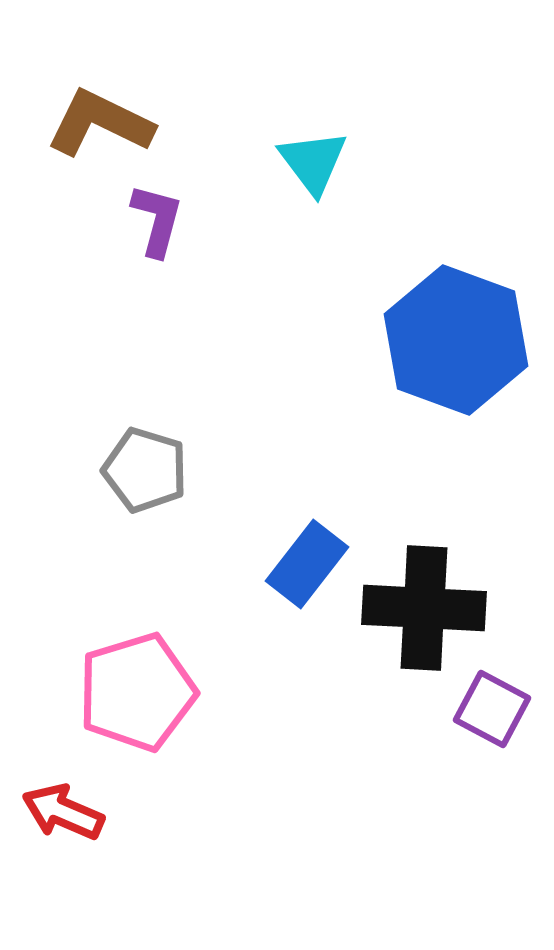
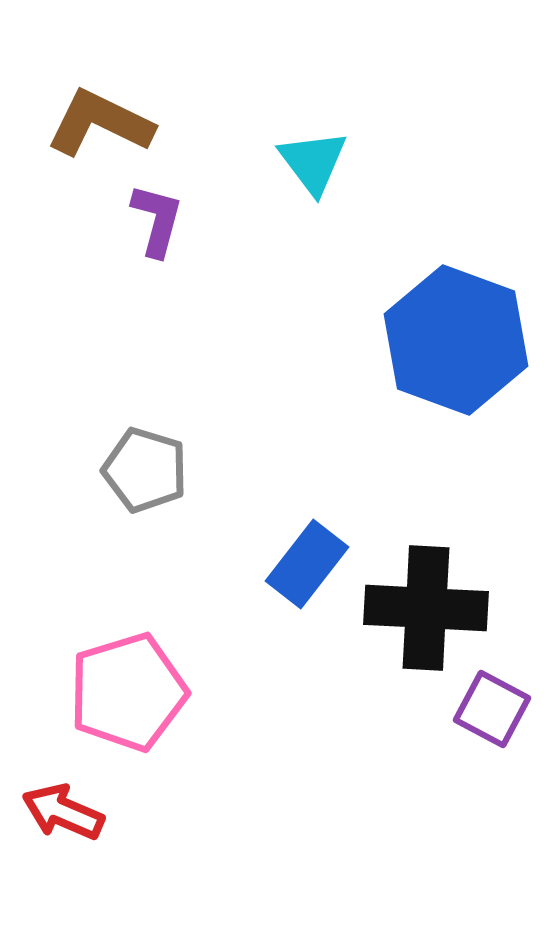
black cross: moved 2 px right
pink pentagon: moved 9 px left
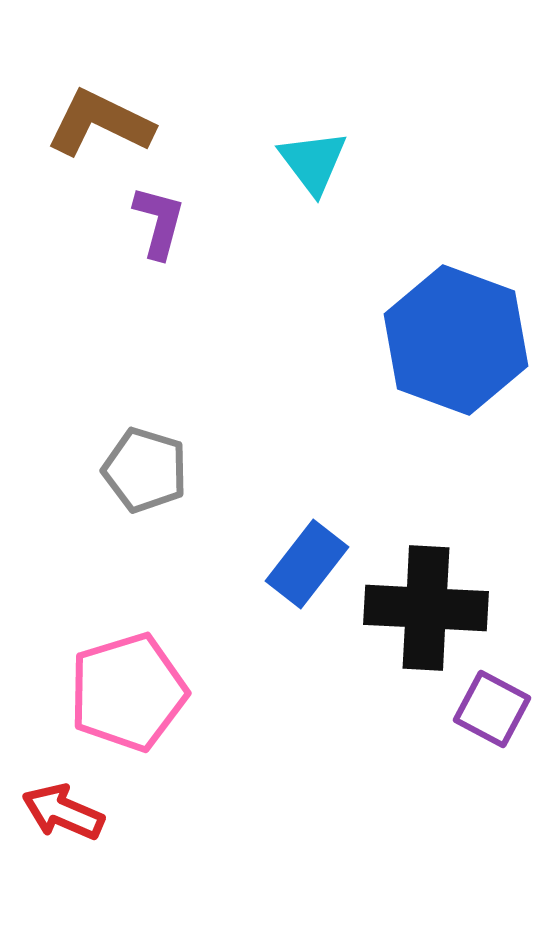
purple L-shape: moved 2 px right, 2 px down
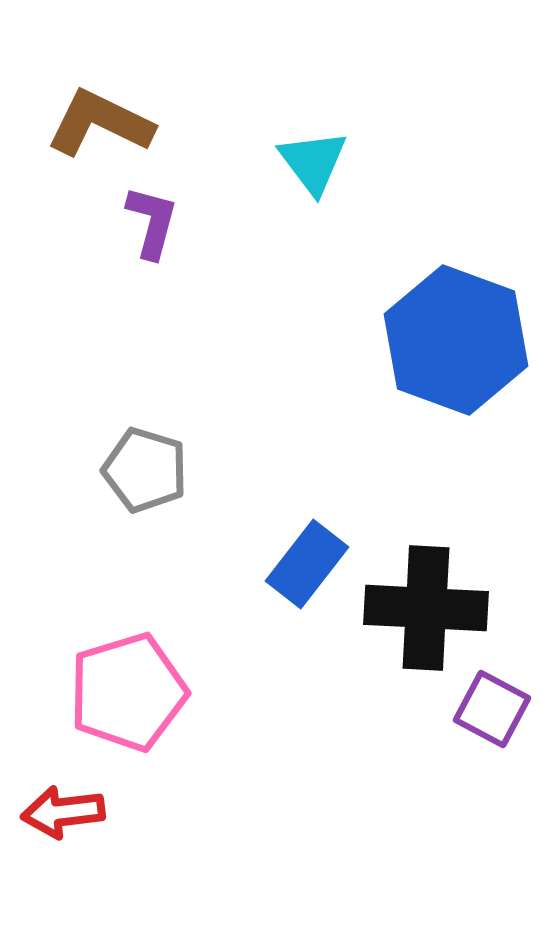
purple L-shape: moved 7 px left
red arrow: rotated 30 degrees counterclockwise
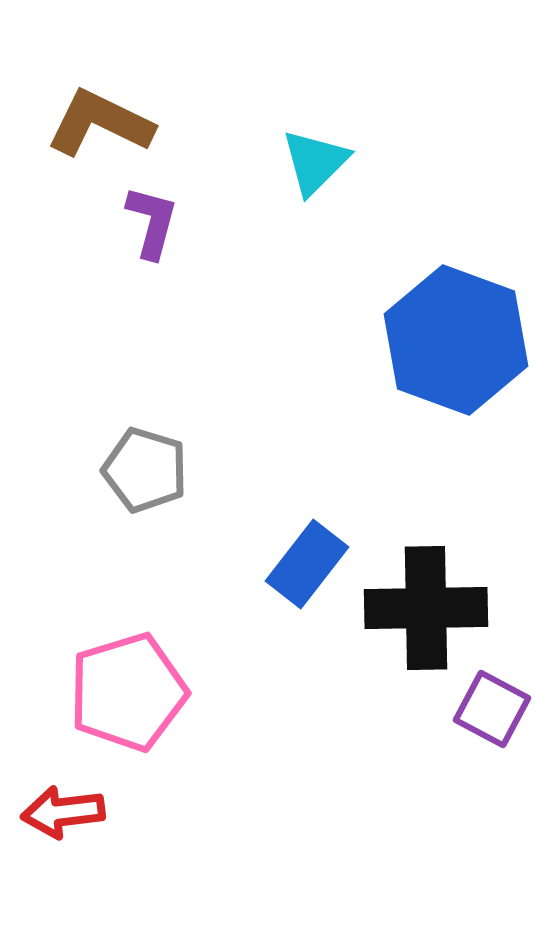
cyan triangle: moved 2 px right; rotated 22 degrees clockwise
black cross: rotated 4 degrees counterclockwise
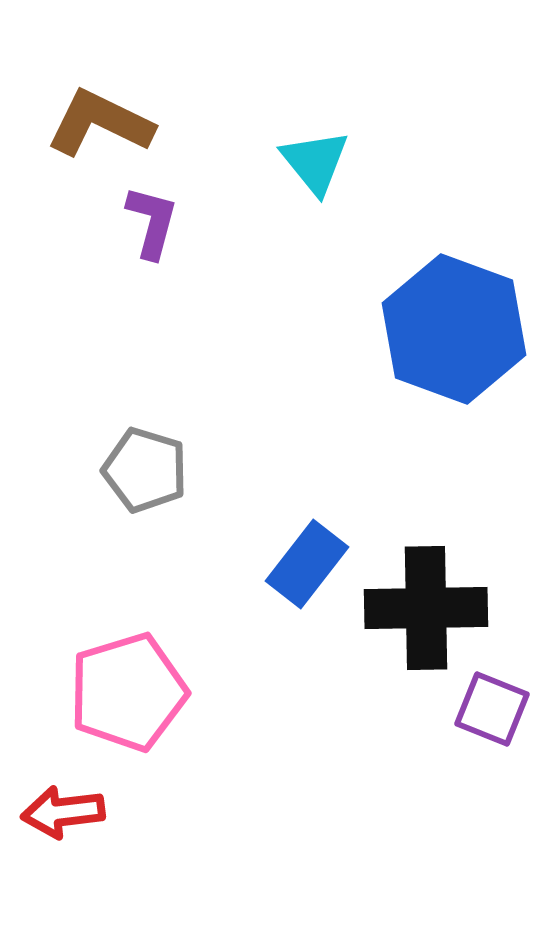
cyan triangle: rotated 24 degrees counterclockwise
blue hexagon: moved 2 px left, 11 px up
purple square: rotated 6 degrees counterclockwise
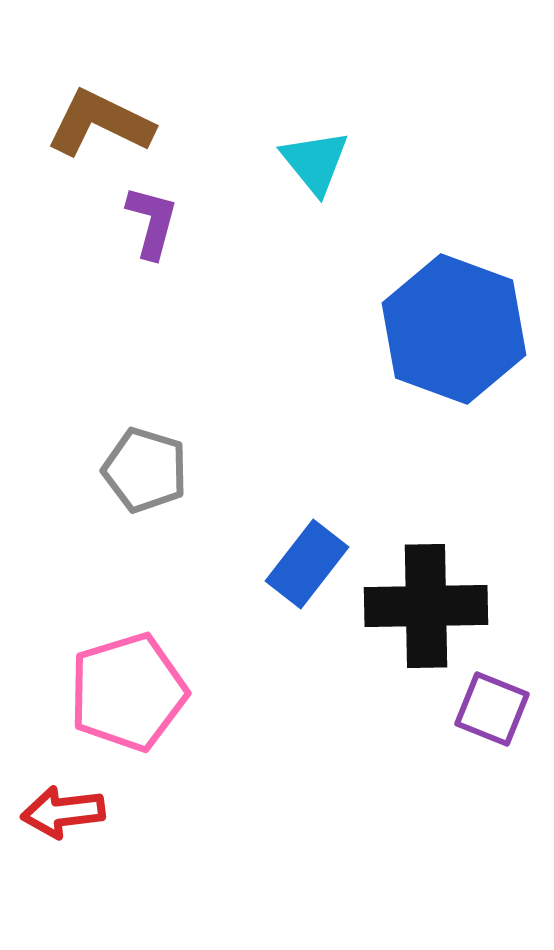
black cross: moved 2 px up
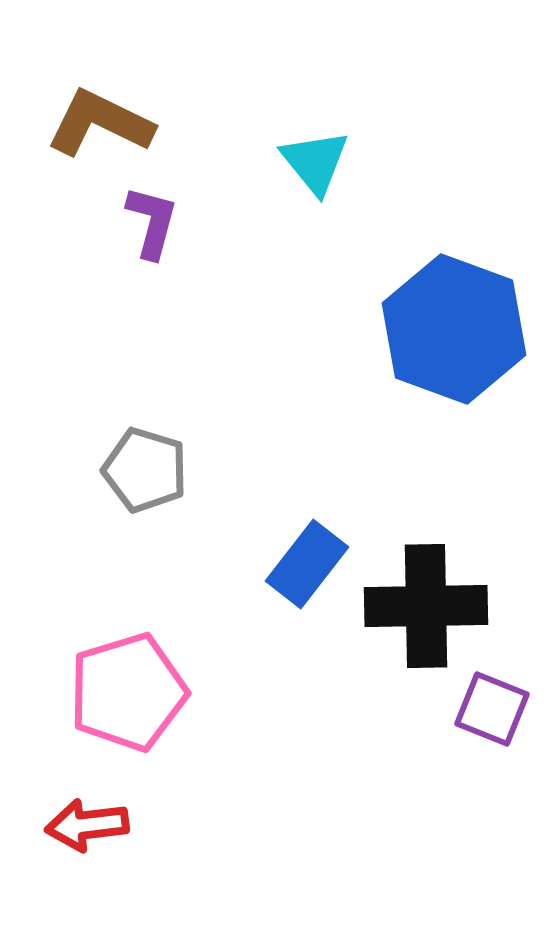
red arrow: moved 24 px right, 13 px down
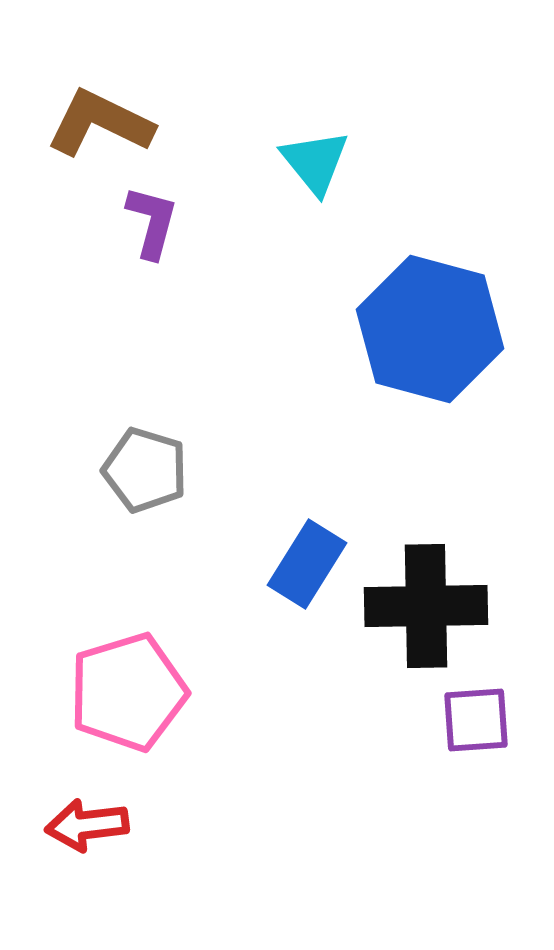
blue hexagon: moved 24 px left; rotated 5 degrees counterclockwise
blue rectangle: rotated 6 degrees counterclockwise
purple square: moved 16 px left, 11 px down; rotated 26 degrees counterclockwise
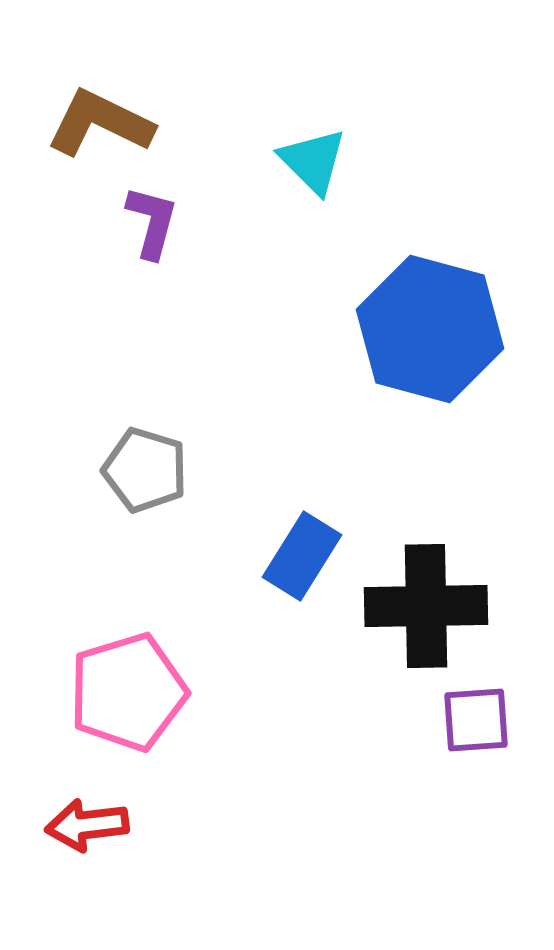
cyan triangle: moved 2 px left, 1 px up; rotated 6 degrees counterclockwise
blue rectangle: moved 5 px left, 8 px up
